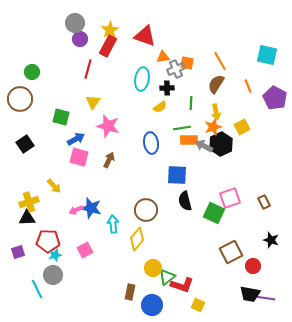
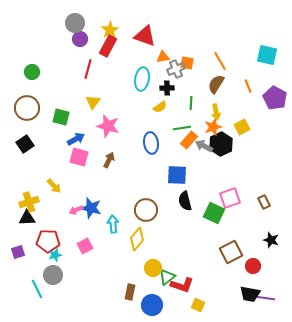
brown circle at (20, 99): moved 7 px right, 9 px down
orange rectangle at (189, 140): rotated 48 degrees counterclockwise
pink square at (85, 250): moved 4 px up
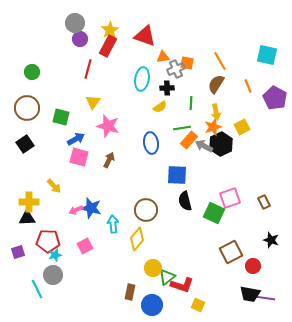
yellow cross at (29, 202): rotated 18 degrees clockwise
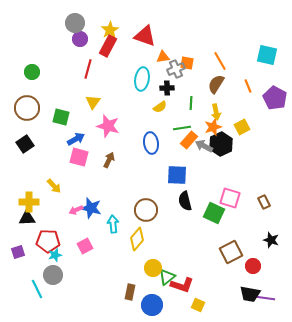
pink square at (230, 198): rotated 35 degrees clockwise
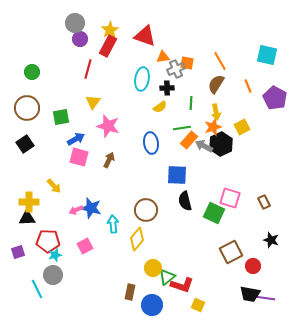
green square at (61, 117): rotated 24 degrees counterclockwise
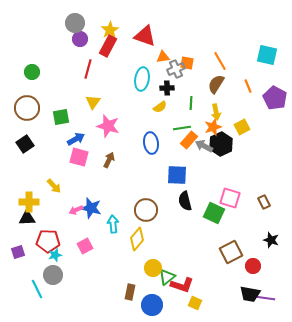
yellow square at (198, 305): moved 3 px left, 2 px up
